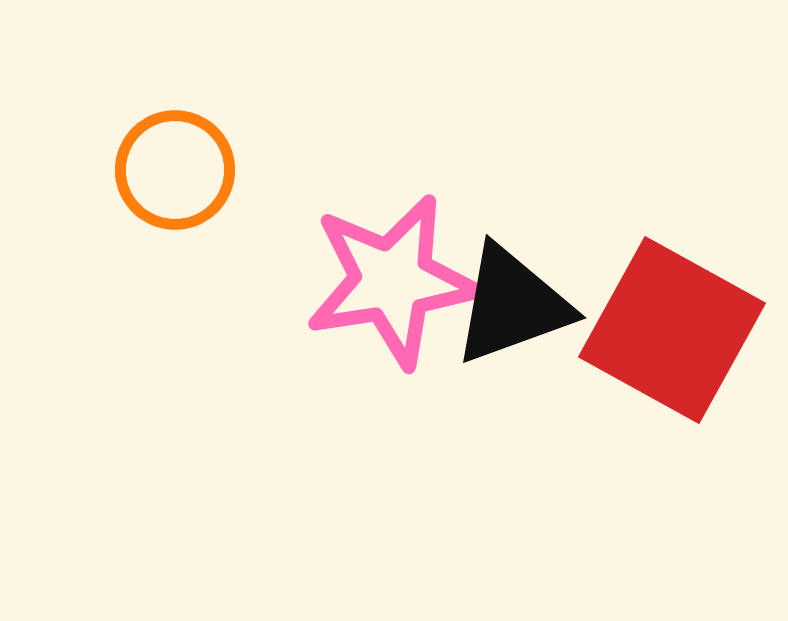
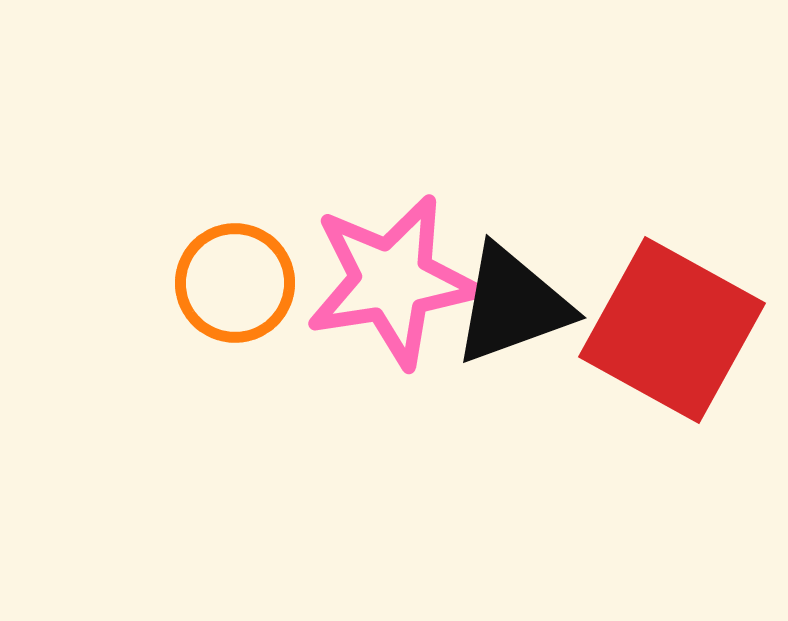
orange circle: moved 60 px right, 113 px down
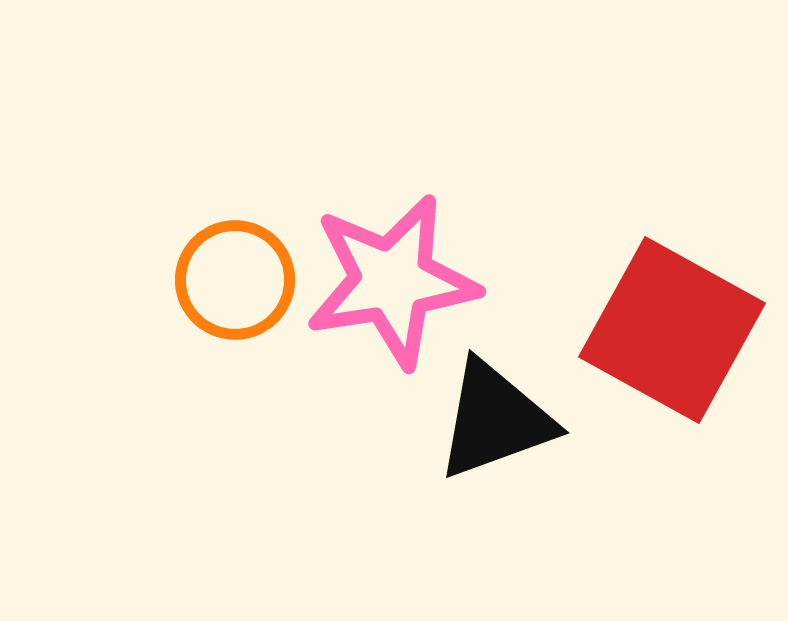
orange circle: moved 3 px up
black triangle: moved 17 px left, 115 px down
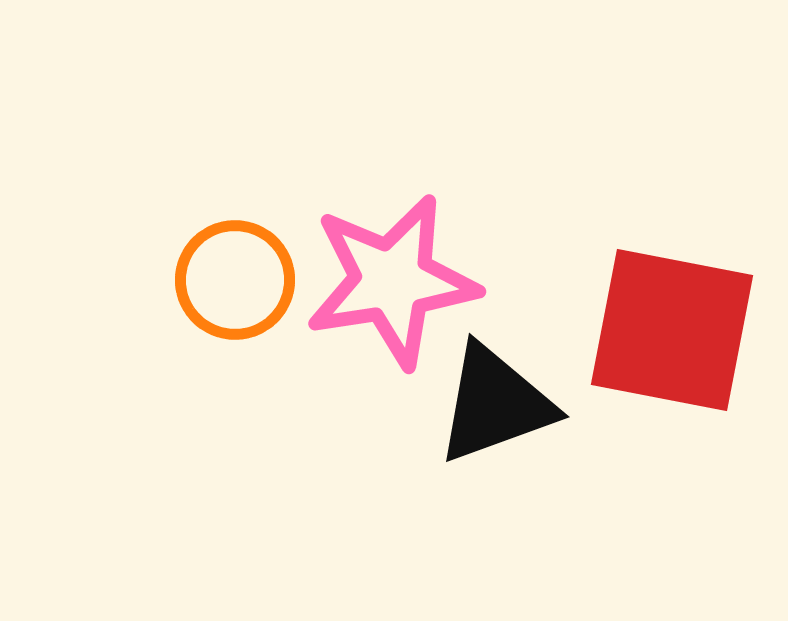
red square: rotated 18 degrees counterclockwise
black triangle: moved 16 px up
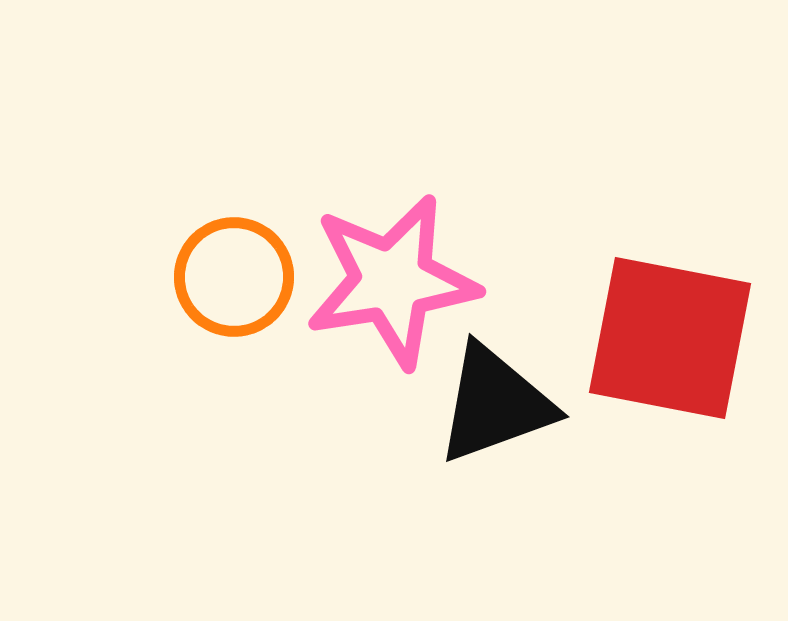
orange circle: moved 1 px left, 3 px up
red square: moved 2 px left, 8 px down
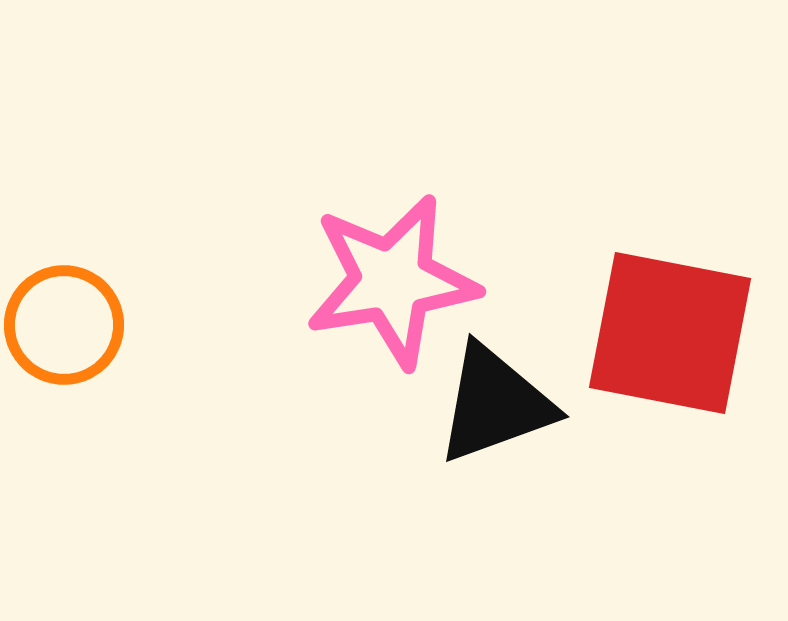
orange circle: moved 170 px left, 48 px down
red square: moved 5 px up
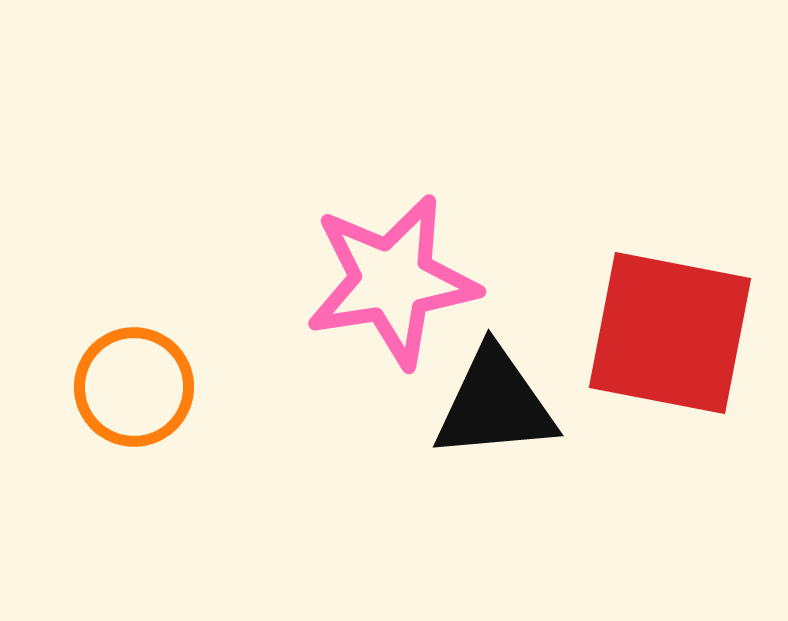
orange circle: moved 70 px right, 62 px down
black triangle: rotated 15 degrees clockwise
